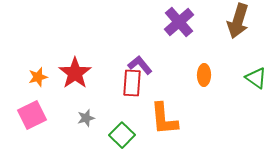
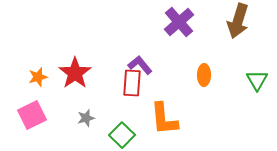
green triangle: moved 1 px right, 2 px down; rotated 25 degrees clockwise
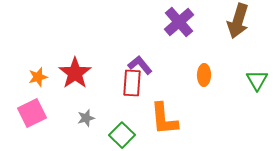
pink square: moved 2 px up
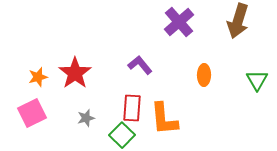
red rectangle: moved 25 px down
